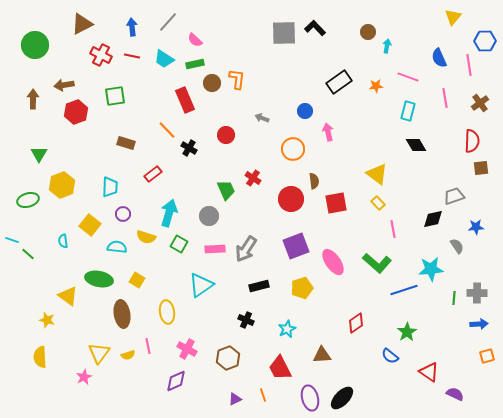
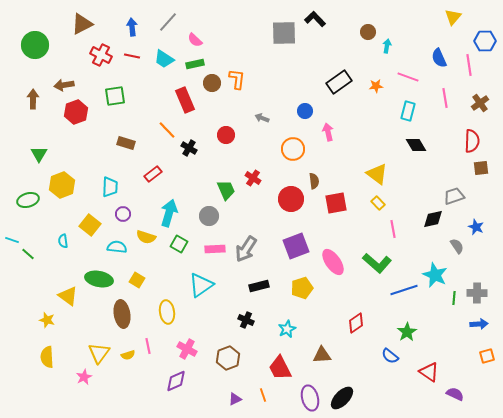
black L-shape at (315, 28): moved 9 px up
blue star at (476, 227): rotated 28 degrees clockwise
cyan star at (431, 269): moved 4 px right, 6 px down; rotated 30 degrees clockwise
yellow semicircle at (40, 357): moved 7 px right
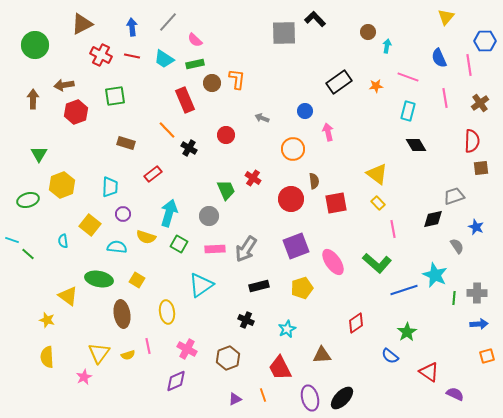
yellow triangle at (453, 17): moved 7 px left
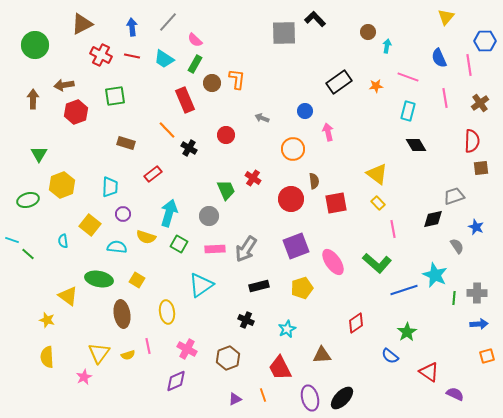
green rectangle at (195, 64): rotated 48 degrees counterclockwise
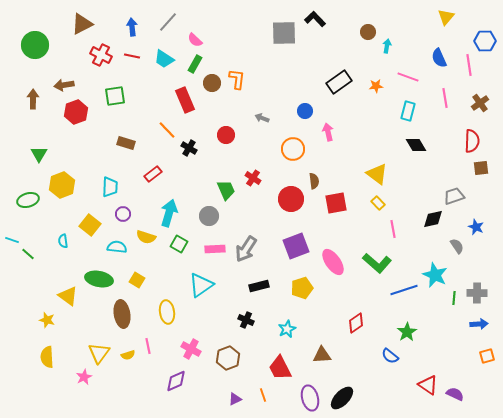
pink cross at (187, 349): moved 4 px right
red triangle at (429, 372): moved 1 px left, 13 px down
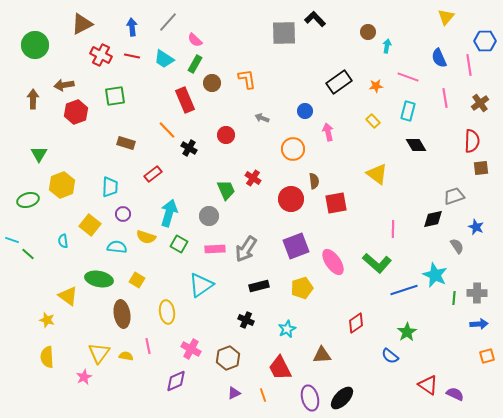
orange L-shape at (237, 79): moved 10 px right; rotated 15 degrees counterclockwise
yellow rectangle at (378, 203): moved 5 px left, 82 px up
pink line at (393, 229): rotated 12 degrees clockwise
yellow semicircle at (128, 355): moved 2 px left, 1 px down; rotated 152 degrees counterclockwise
purple triangle at (235, 399): moved 1 px left, 6 px up
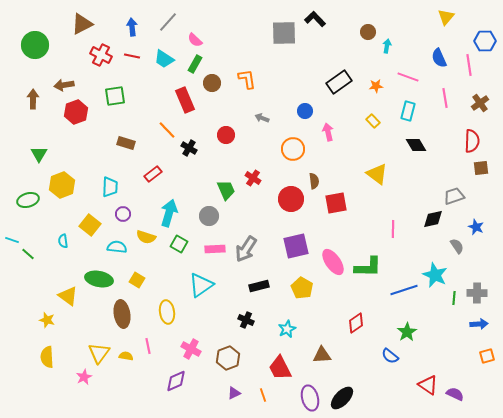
purple square at (296, 246): rotated 8 degrees clockwise
green L-shape at (377, 263): moved 9 px left, 4 px down; rotated 40 degrees counterclockwise
yellow pentagon at (302, 288): rotated 25 degrees counterclockwise
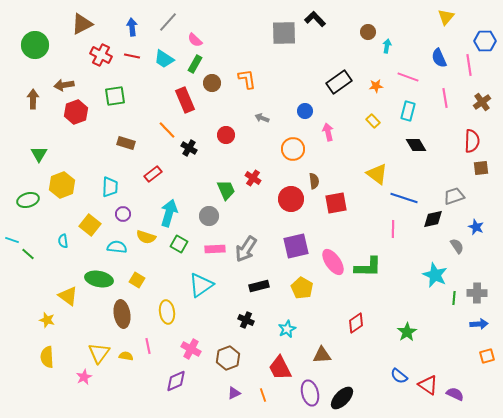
brown cross at (480, 103): moved 2 px right, 1 px up
blue line at (404, 290): moved 92 px up; rotated 36 degrees clockwise
blue semicircle at (390, 356): moved 9 px right, 20 px down
purple ellipse at (310, 398): moved 5 px up
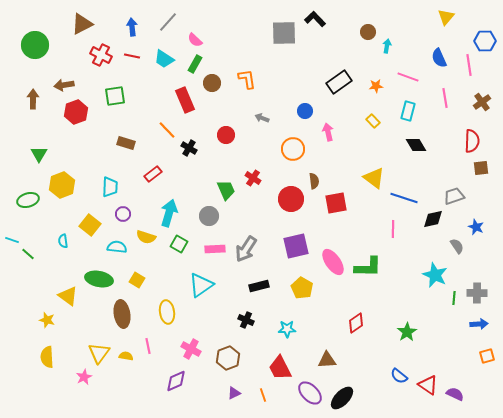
yellow triangle at (377, 174): moved 3 px left, 4 px down
cyan star at (287, 329): rotated 24 degrees clockwise
brown triangle at (322, 355): moved 5 px right, 5 px down
purple ellipse at (310, 393): rotated 30 degrees counterclockwise
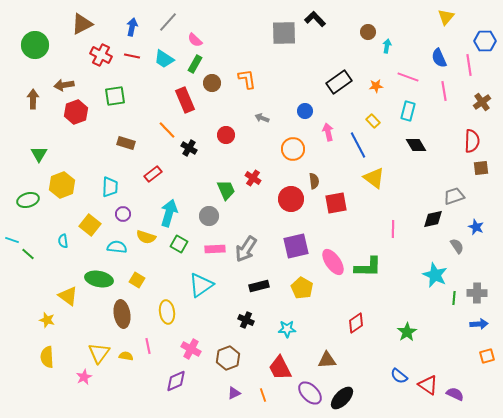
blue arrow at (132, 27): rotated 18 degrees clockwise
pink line at (445, 98): moved 1 px left, 7 px up
blue line at (404, 198): moved 46 px left, 53 px up; rotated 44 degrees clockwise
